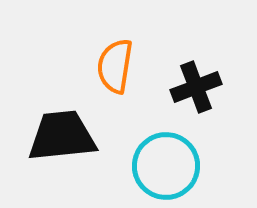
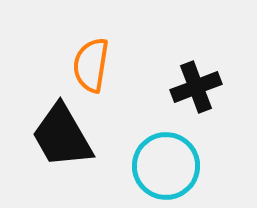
orange semicircle: moved 24 px left, 1 px up
black trapezoid: rotated 114 degrees counterclockwise
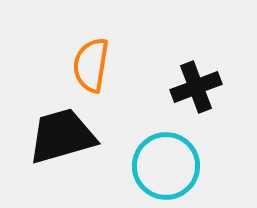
black trapezoid: rotated 104 degrees clockwise
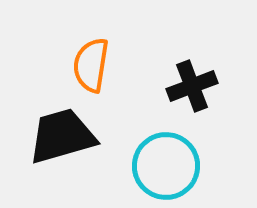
black cross: moved 4 px left, 1 px up
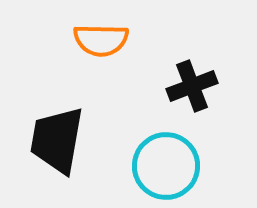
orange semicircle: moved 10 px right, 25 px up; rotated 98 degrees counterclockwise
black trapezoid: moved 5 px left, 4 px down; rotated 64 degrees counterclockwise
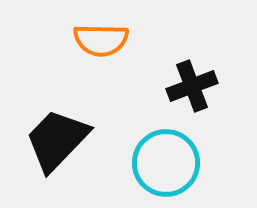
black trapezoid: rotated 34 degrees clockwise
cyan circle: moved 3 px up
